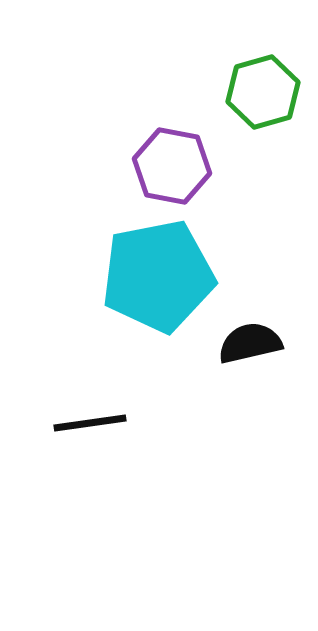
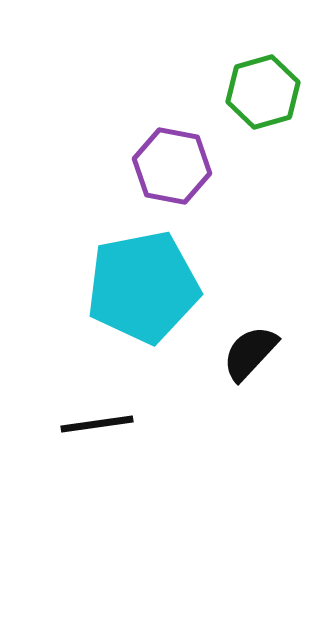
cyan pentagon: moved 15 px left, 11 px down
black semicircle: moved 10 px down; rotated 34 degrees counterclockwise
black line: moved 7 px right, 1 px down
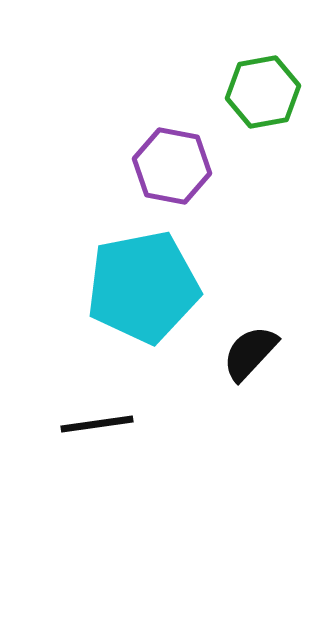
green hexagon: rotated 6 degrees clockwise
